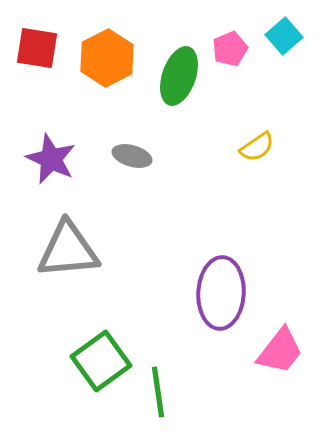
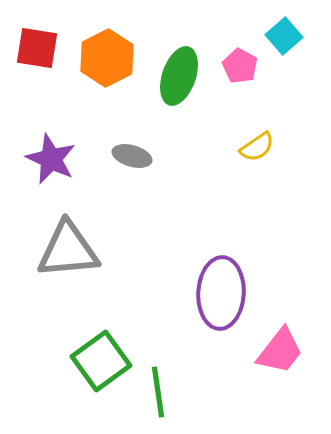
pink pentagon: moved 10 px right, 17 px down; rotated 20 degrees counterclockwise
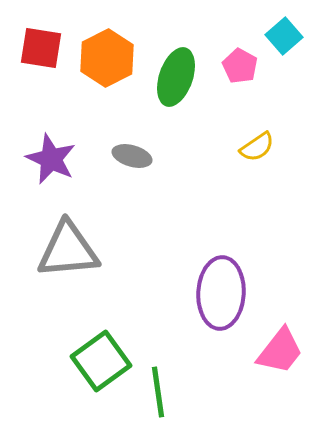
red square: moved 4 px right
green ellipse: moved 3 px left, 1 px down
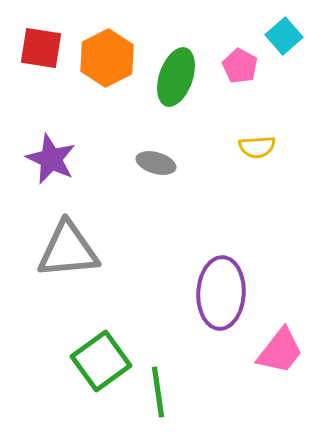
yellow semicircle: rotated 30 degrees clockwise
gray ellipse: moved 24 px right, 7 px down
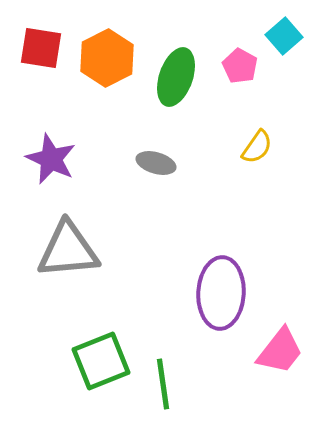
yellow semicircle: rotated 51 degrees counterclockwise
green square: rotated 14 degrees clockwise
green line: moved 5 px right, 8 px up
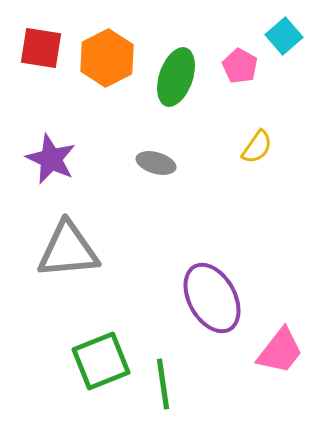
purple ellipse: moved 9 px left, 5 px down; rotated 32 degrees counterclockwise
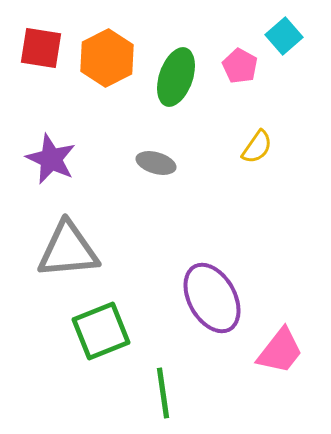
green square: moved 30 px up
green line: moved 9 px down
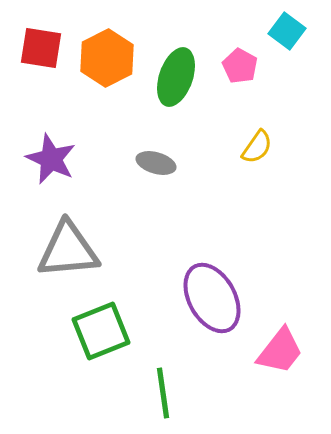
cyan square: moved 3 px right, 5 px up; rotated 12 degrees counterclockwise
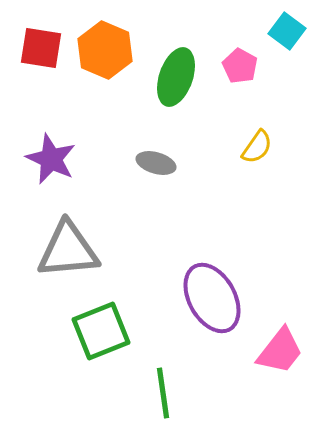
orange hexagon: moved 2 px left, 8 px up; rotated 10 degrees counterclockwise
